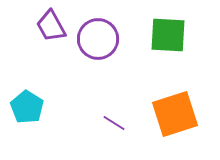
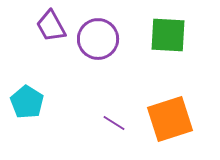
cyan pentagon: moved 5 px up
orange square: moved 5 px left, 5 px down
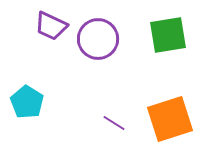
purple trapezoid: rotated 36 degrees counterclockwise
green square: rotated 12 degrees counterclockwise
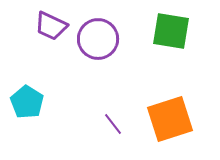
green square: moved 3 px right, 4 px up; rotated 18 degrees clockwise
purple line: moved 1 px left, 1 px down; rotated 20 degrees clockwise
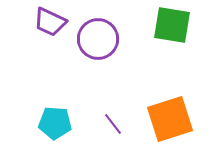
purple trapezoid: moved 1 px left, 4 px up
green square: moved 1 px right, 6 px up
cyan pentagon: moved 28 px right, 21 px down; rotated 28 degrees counterclockwise
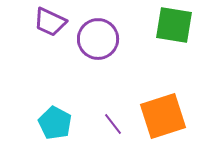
green square: moved 2 px right
orange square: moved 7 px left, 3 px up
cyan pentagon: rotated 24 degrees clockwise
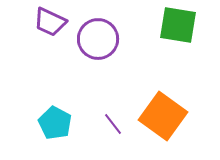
green square: moved 4 px right
orange square: rotated 36 degrees counterclockwise
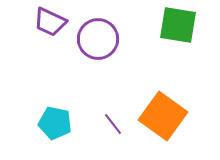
cyan pentagon: rotated 16 degrees counterclockwise
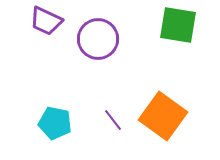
purple trapezoid: moved 4 px left, 1 px up
purple line: moved 4 px up
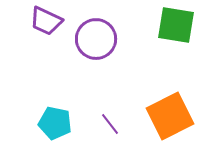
green square: moved 2 px left
purple circle: moved 2 px left
orange square: moved 7 px right; rotated 27 degrees clockwise
purple line: moved 3 px left, 4 px down
